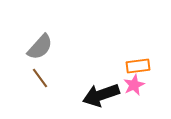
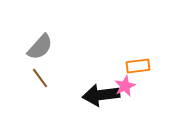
pink star: moved 9 px left, 1 px down
black arrow: rotated 12 degrees clockwise
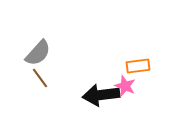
gray semicircle: moved 2 px left, 6 px down
pink star: rotated 25 degrees counterclockwise
